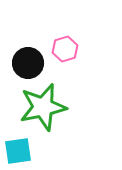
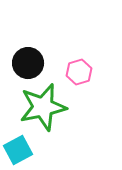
pink hexagon: moved 14 px right, 23 px down
cyan square: moved 1 px up; rotated 20 degrees counterclockwise
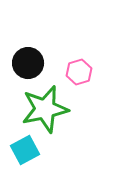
green star: moved 2 px right, 2 px down
cyan square: moved 7 px right
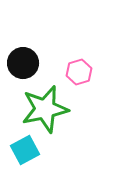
black circle: moved 5 px left
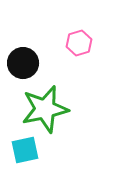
pink hexagon: moved 29 px up
cyan square: rotated 16 degrees clockwise
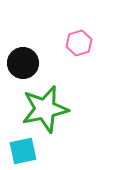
cyan square: moved 2 px left, 1 px down
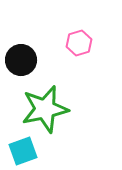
black circle: moved 2 px left, 3 px up
cyan square: rotated 8 degrees counterclockwise
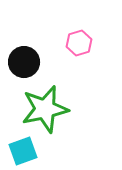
black circle: moved 3 px right, 2 px down
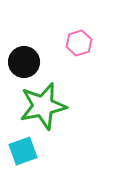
green star: moved 2 px left, 3 px up
